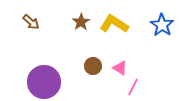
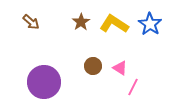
blue star: moved 12 px left, 1 px up
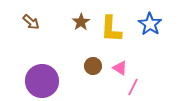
yellow L-shape: moved 3 px left, 5 px down; rotated 120 degrees counterclockwise
purple circle: moved 2 px left, 1 px up
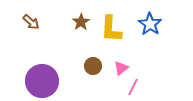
pink triangle: moved 1 px right; rotated 49 degrees clockwise
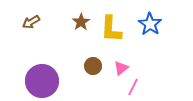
brown arrow: rotated 108 degrees clockwise
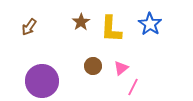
brown arrow: moved 2 px left, 5 px down; rotated 24 degrees counterclockwise
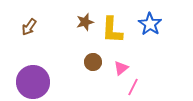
brown star: moved 4 px right; rotated 18 degrees clockwise
yellow L-shape: moved 1 px right, 1 px down
brown circle: moved 4 px up
purple circle: moved 9 px left, 1 px down
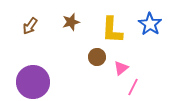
brown star: moved 14 px left
brown arrow: moved 1 px right, 1 px up
brown circle: moved 4 px right, 5 px up
